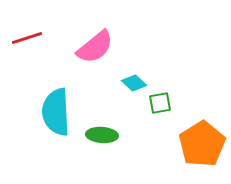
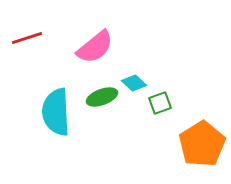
green square: rotated 10 degrees counterclockwise
green ellipse: moved 38 px up; rotated 24 degrees counterclockwise
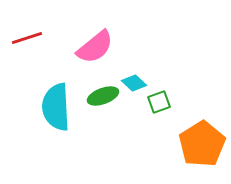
green ellipse: moved 1 px right, 1 px up
green square: moved 1 px left, 1 px up
cyan semicircle: moved 5 px up
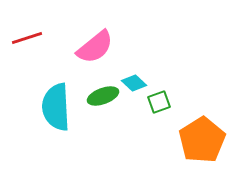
orange pentagon: moved 4 px up
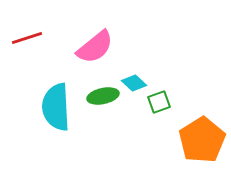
green ellipse: rotated 8 degrees clockwise
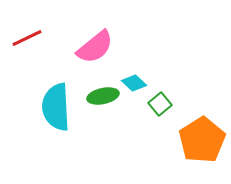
red line: rotated 8 degrees counterclockwise
green square: moved 1 px right, 2 px down; rotated 20 degrees counterclockwise
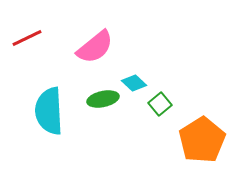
green ellipse: moved 3 px down
cyan semicircle: moved 7 px left, 4 px down
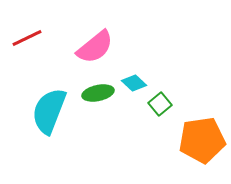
green ellipse: moved 5 px left, 6 px up
cyan semicircle: rotated 24 degrees clockwise
orange pentagon: rotated 24 degrees clockwise
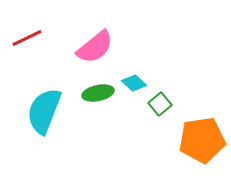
cyan semicircle: moved 5 px left
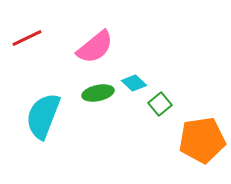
cyan semicircle: moved 1 px left, 5 px down
